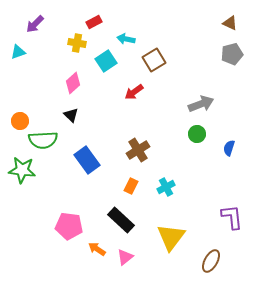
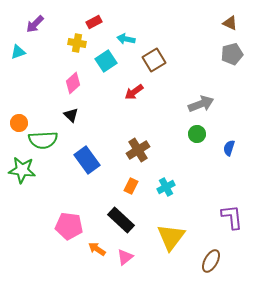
orange circle: moved 1 px left, 2 px down
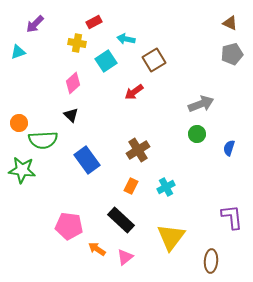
brown ellipse: rotated 25 degrees counterclockwise
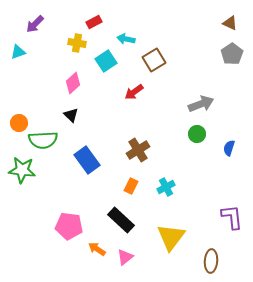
gray pentagon: rotated 20 degrees counterclockwise
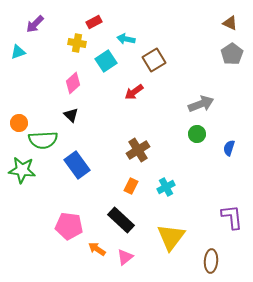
blue rectangle: moved 10 px left, 5 px down
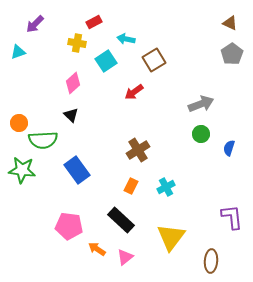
green circle: moved 4 px right
blue rectangle: moved 5 px down
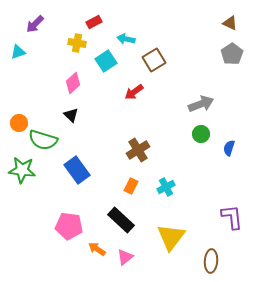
green semicircle: rotated 20 degrees clockwise
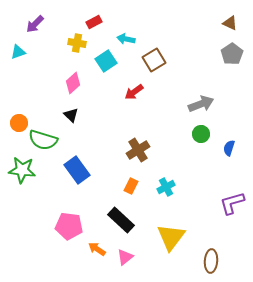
purple L-shape: moved 14 px up; rotated 100 degrees counterclockwise
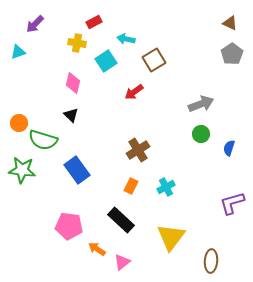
pink diamond: rotated 35 degrees counterclockwise
pink triangle: moved 3 px left, 5 px down
